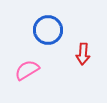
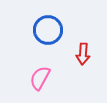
pink semicircle: moved 13 px right, 8 px down; rotated 30 degrees counterclockwise
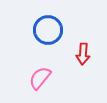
pink semicircle: rotated 10 degrees clockwise
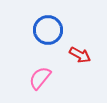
red arrow: moved 3 px left, 1 px down; rotated 65 degrees counterclockwise
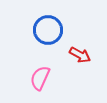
pink semicircle: rotated 15 degrees counterclockwise
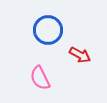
pink semicircle: rotated 50 degrees counterclockwise
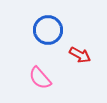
pink semicircle: rotated 15 degrees counterclockwise
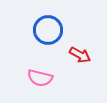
pink semicircle: rotated 35 degrees counterclockwise
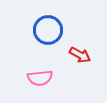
pink semicircle: rotated 20 degrees counterclockwise
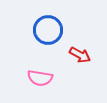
pink semicircle: rotated 15 degrees clockwise
